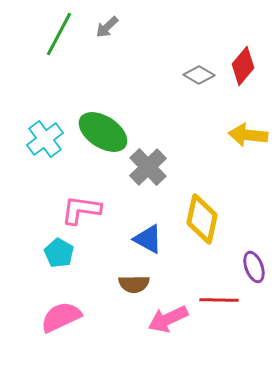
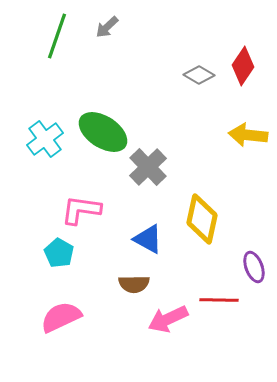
green line: moved 2 px left, 2 px down; rotated 9 degrees counterclockwise
red diamond: rotated 6 degrees counterclockwise
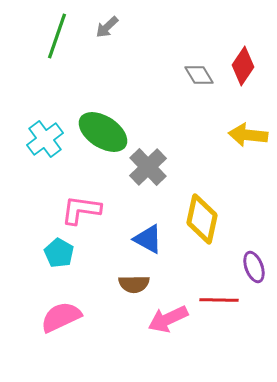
gray diamond: rotated 28 degrees clockwise
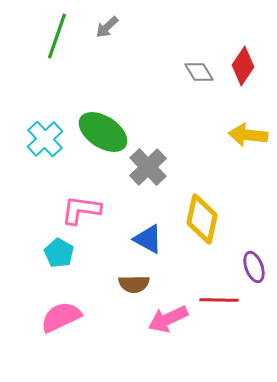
gray diamond: moved 3 px up
cyan cross: rotated 6 degrees counterclockwise
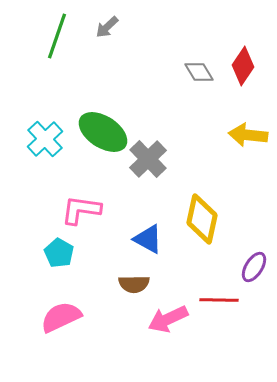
gray cross: moved 8 px up
purple ellipse: rotated 52 degrees clockwise
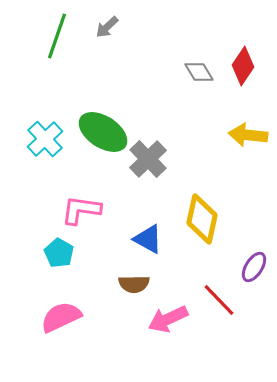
red line: rotated 45 degrees clockwise
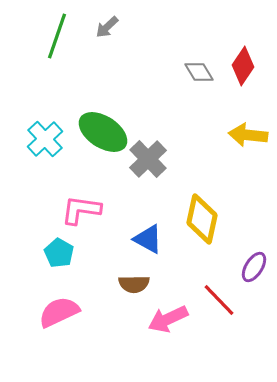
pink semicircle: moved 2 px left, 5 px up
